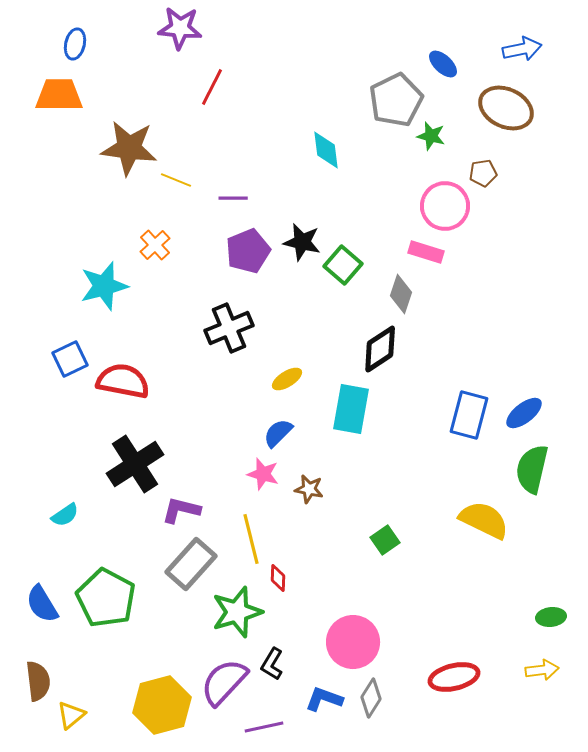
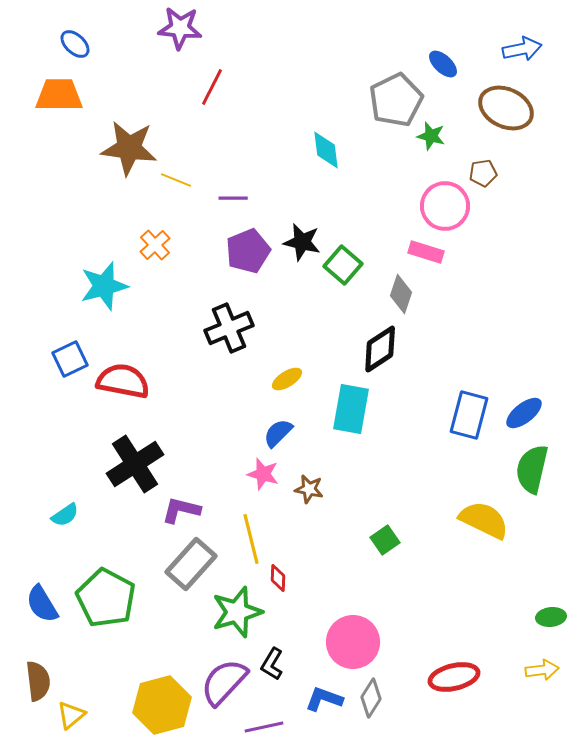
blue ellipse at (75, 44): rotated 60 degrees counterclockwise
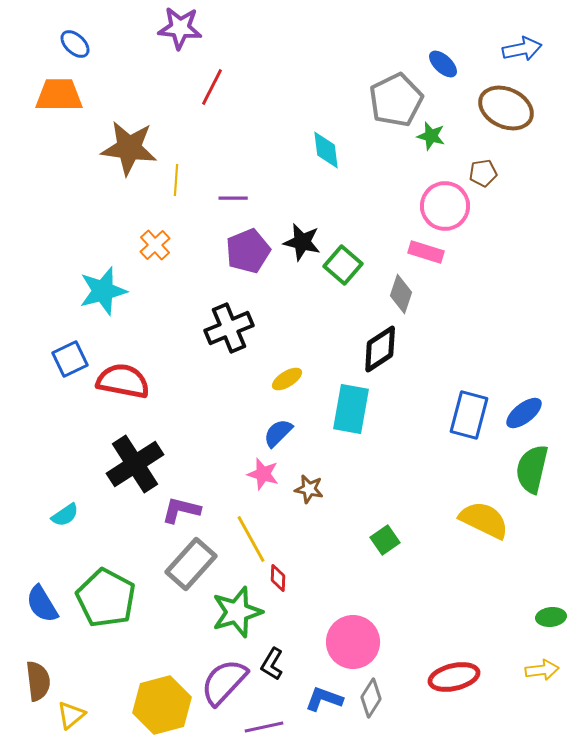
yellow line at (176, 180): rotated 72 degrees clockwise
cyan star at (104, 286): moved 1 px left, 5 px down
yellow line at (251, 539): rotated 15 degrees counterclockwise
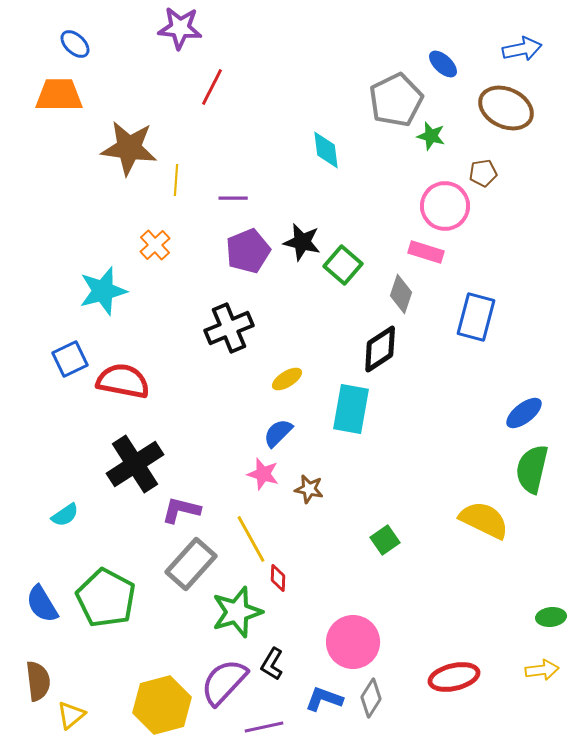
blue rectangle at (469, 415): moved 7 px right, 98 px up
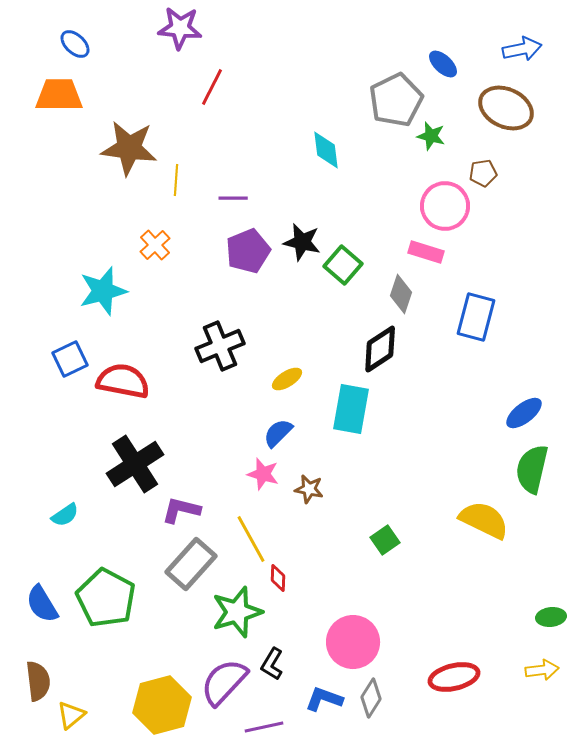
black cross at (229, 328): moved 9 px left, 18 px down
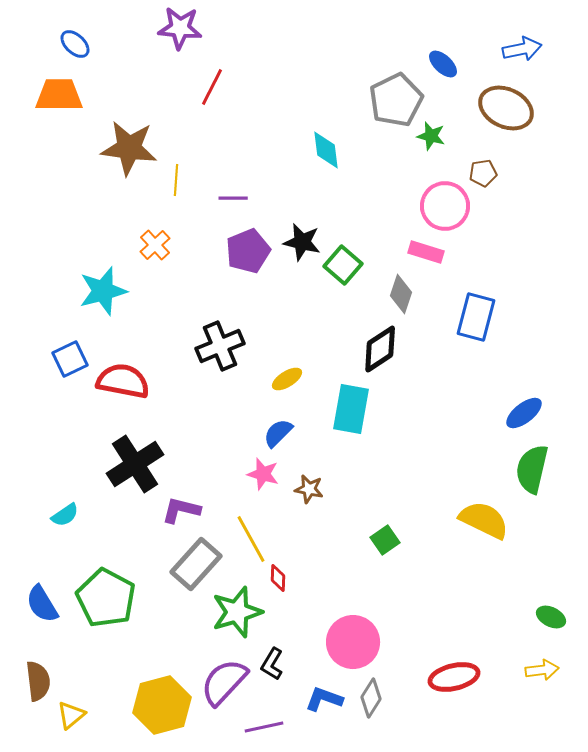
gray rectangle at (191, 564): moved 5 px right
green ellipse at (551, 617): rotated 32 degrees clockwise
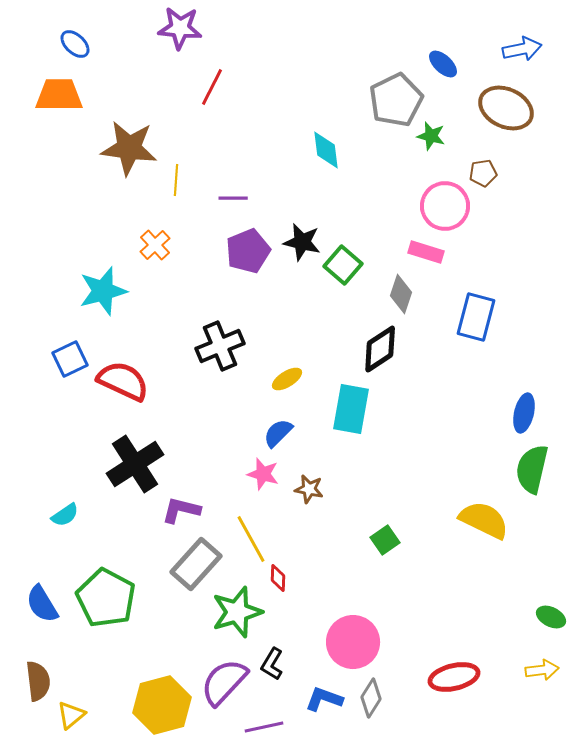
red semicircle at (123, 381): rotated 14 degrees clockwise
blue ellipse at (524, 413): rotated 39 degrees counterclockwise
